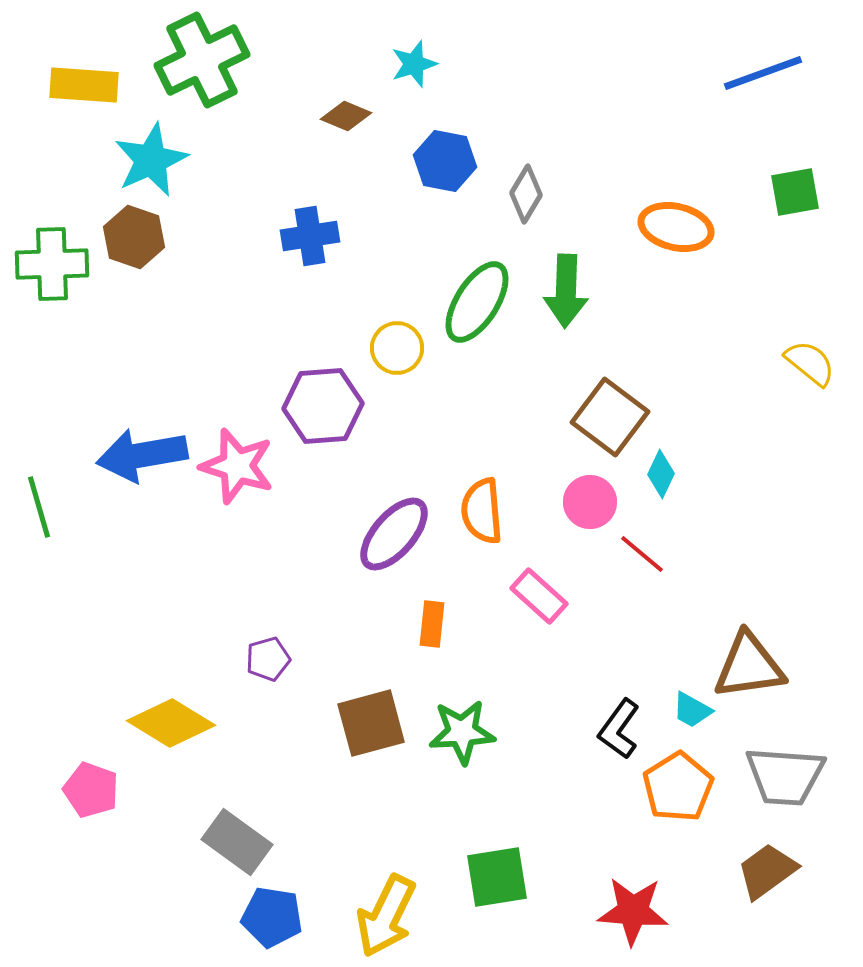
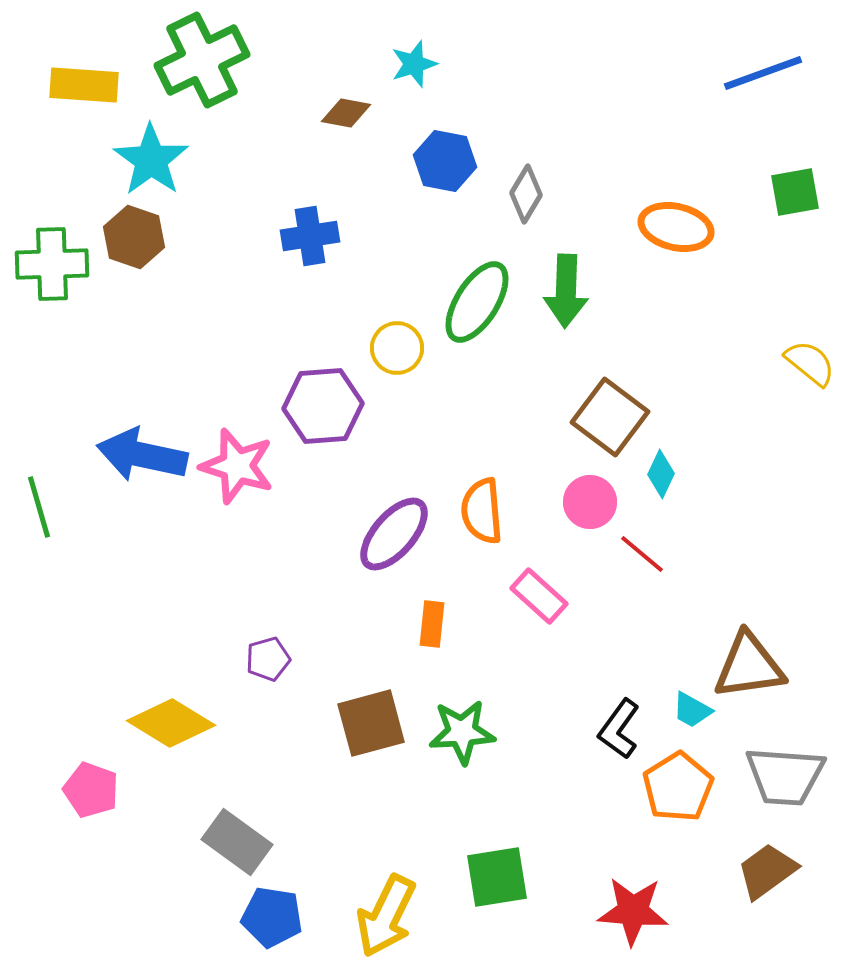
brown diamond at (346, 116): moved 3 px up; rotated 12 degrees counterclockwise
cyan star at (151, 160): rotated 12 degrees counterclockwise
blue arrow at (142, 455): rotated 22 degrees clockwise
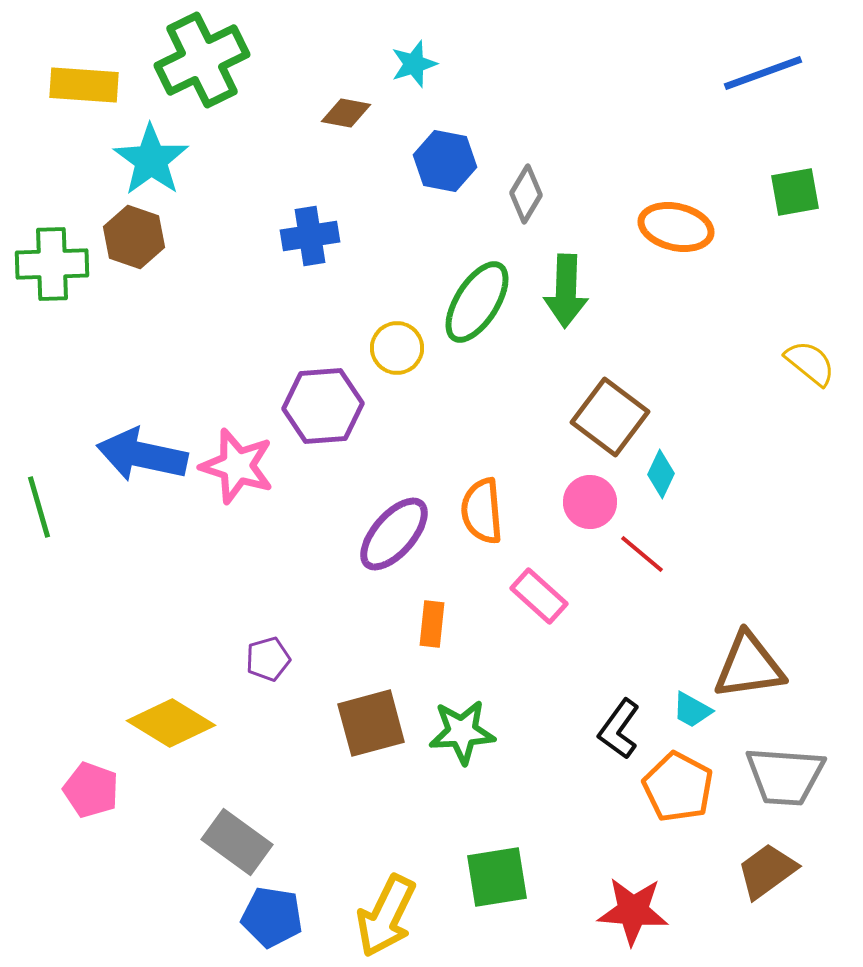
orange pentagon at (678, 787): rotated 12 degrees counterclockwise
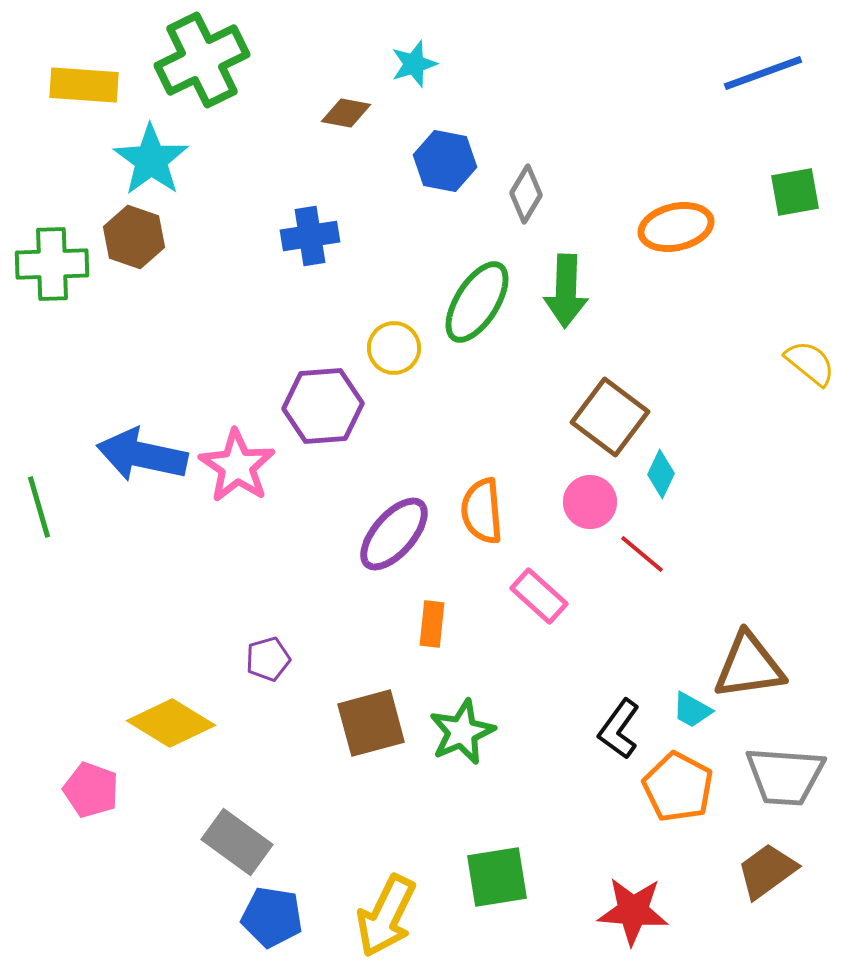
orange ellipse at (676, 227): rotated 26 degrees counterclockwise
yellow circle at (397, 348): moved 3 px left
pink star at (237, 466): rotated 16 degrees clockwise
green star at (462, 732): rotated 20 degrees counterclockwise
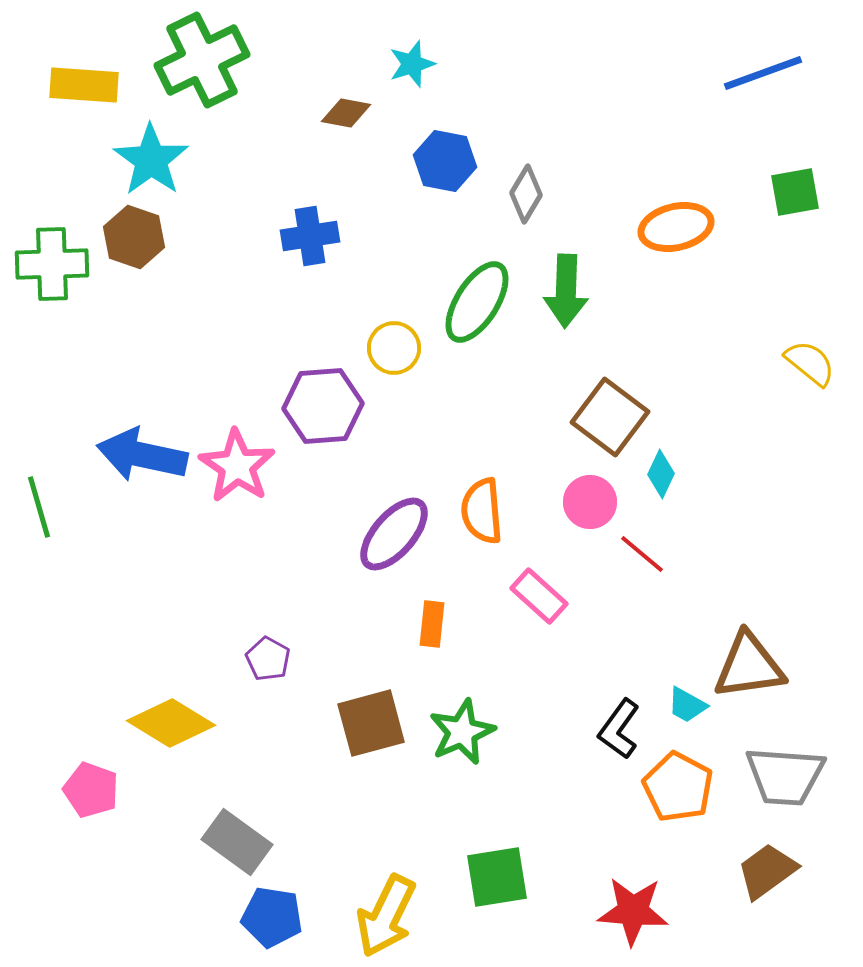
cyan star at (414, 64): moved 2 px left
purple pentagon at (268, 659): rotated 27 degrees counterclockwise
cyan trapezoid at (692, 710): moved 5 px left, 5 px up
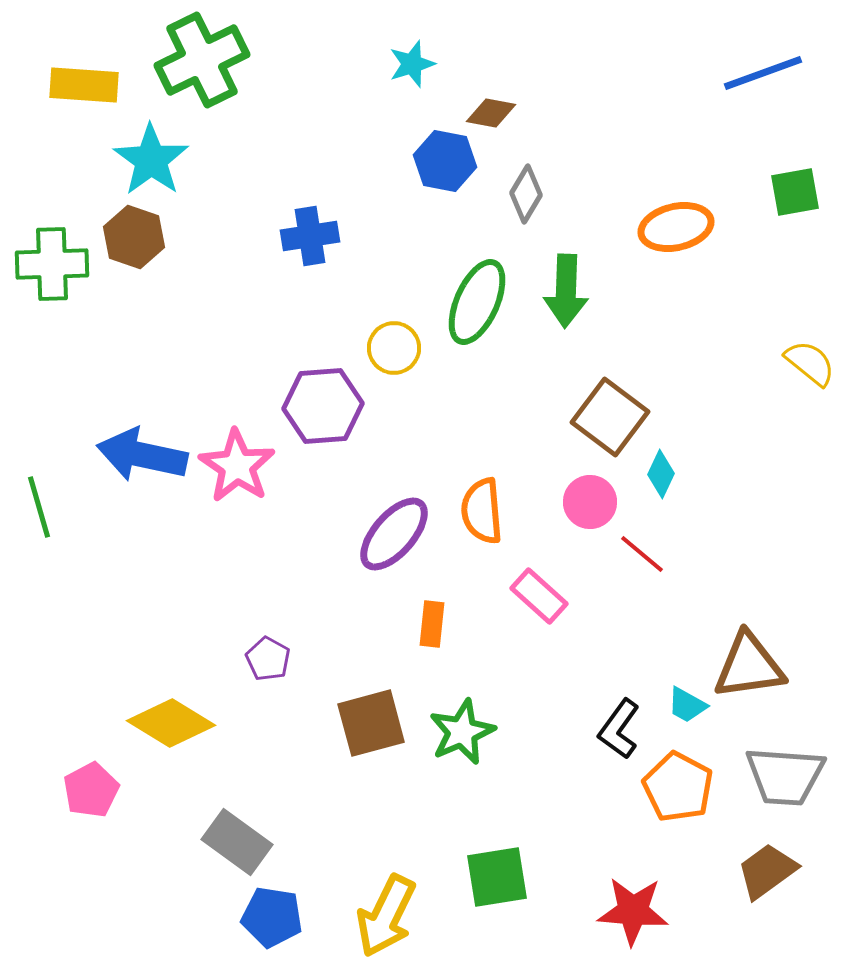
brown diamond at (346, 113): moved 145 px right
green ellipse at (477, 302): rotated 8 degrees counterclockwise
pink pentagon at (91, 790): rotated 24 degrees clockwise
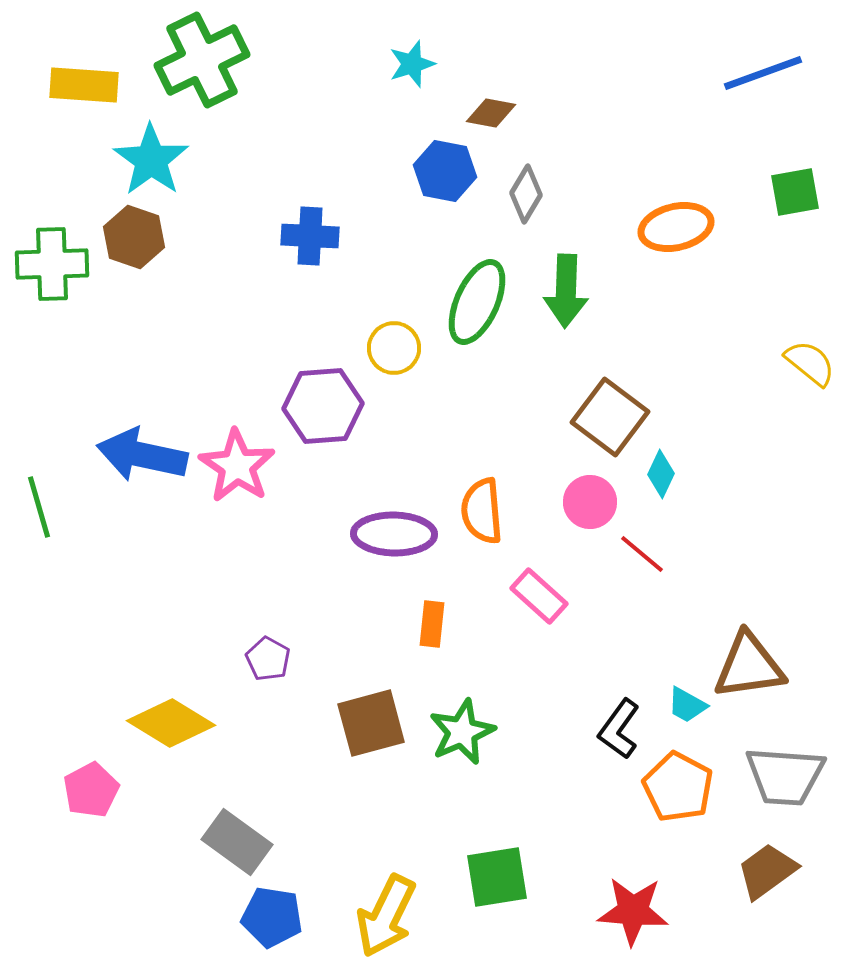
blue hexagon at (445, 161): moved 10 px down
blue cross at (310, 236): rotated 12 degrees clockwise
purple ellipse at (394, 534): rotated 50 degrees clockwise
